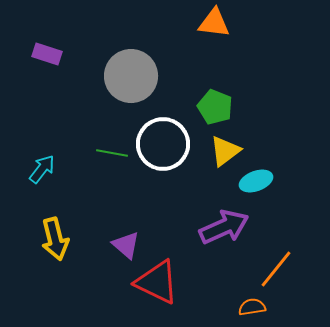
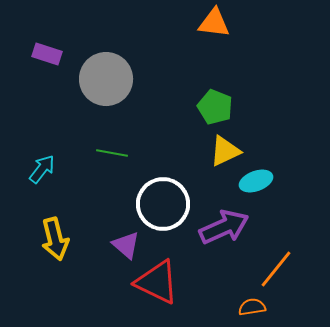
gray circle: moved 25 px left, 3 px down
white circle: moved 60 px down
yellow triangle: rotated 12 degrees clockwise
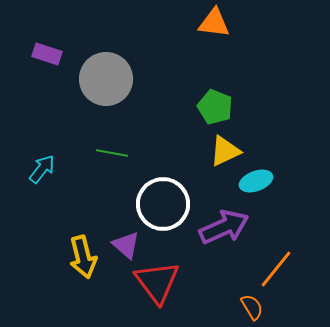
yellow arrow: moved 28 px right, 18 px down
red triangle: rotated 27 degrees clockwise
orange semicircle: rotated 68 degrees clockwise
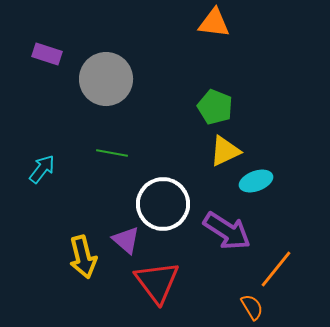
purple arrow: moved 3 px right, 4 px down; rotated 57 degrees clockwise
purple triangle: moved 5 px up
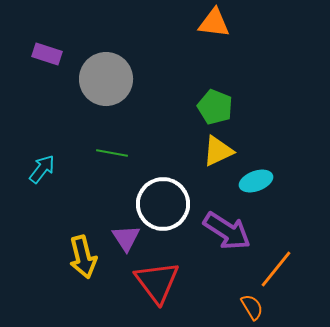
yellow triangle: moved 7 px left
purple triangle: moved 2 px up; rotated 16 degrees clockwise
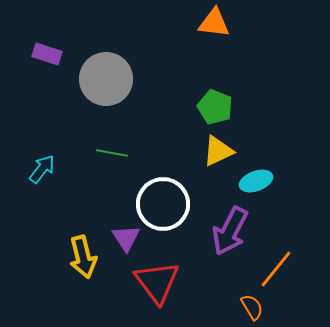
purple arrow: moved 3 px right; rotated 84 degrees clockwise
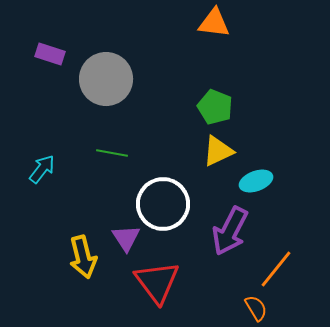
purple rectangle: moved 3 px right
orange semicircle: moved 4 px right, 1 px down
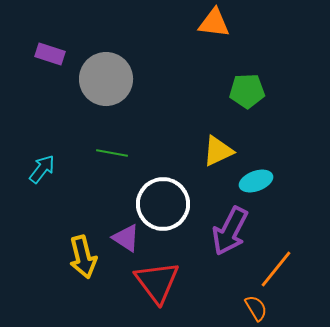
green pentagon: moved 32 px right, 16 px up; rotated 24 degrees counterclockwise
purple triangle: rotated 24 degrees counterclockwise
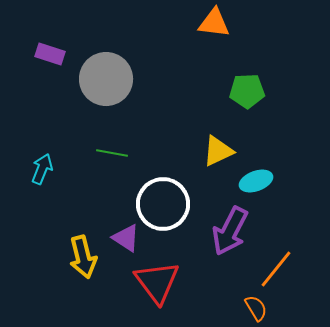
cyan arrow: rotated 16 degrees counterclockwise
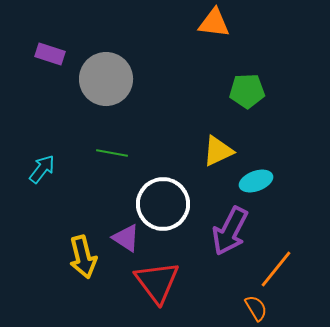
cyan arrow: rotated 16 degrees clockwise
